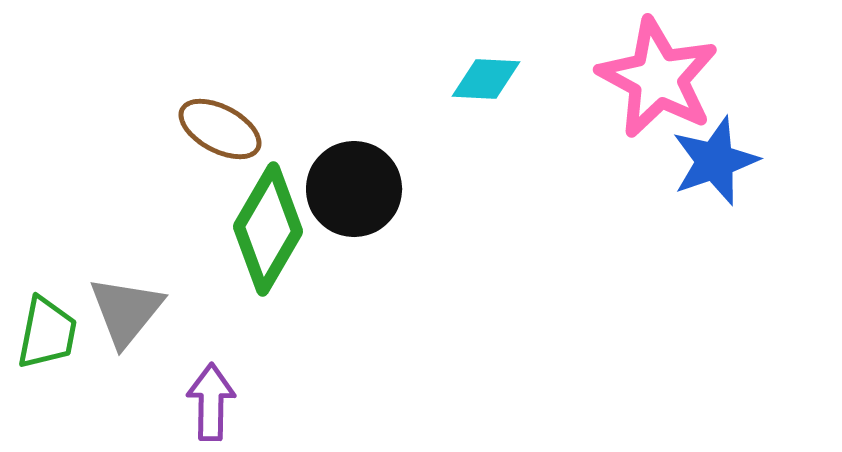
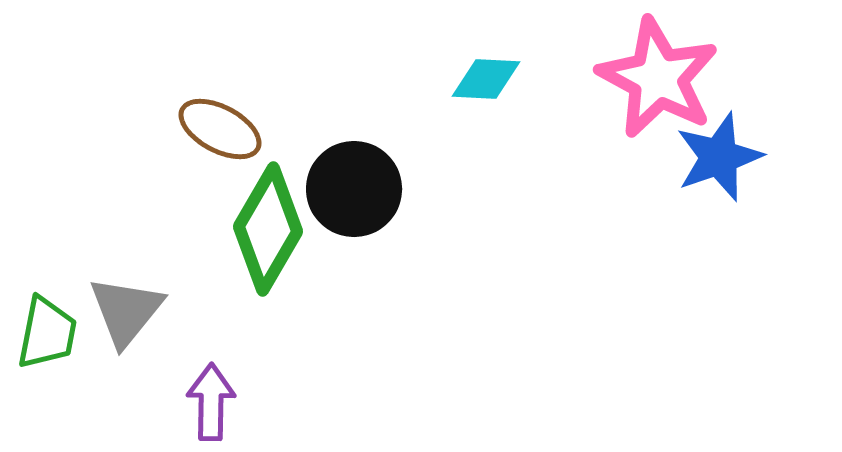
blue star: moved 4 px right, 4 px up
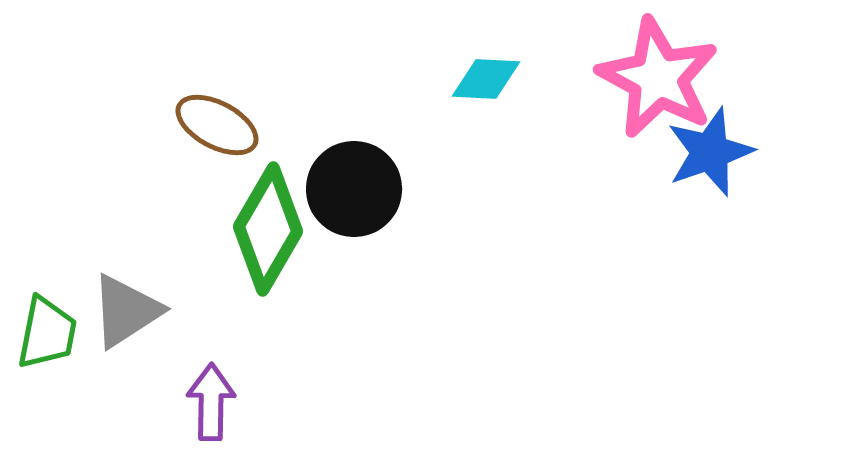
brown ellipse: moved 3 px left, 4 px up
blue star: moved 9 px left, 5 px up
gray triangle: rotated 18 degrees clockwise
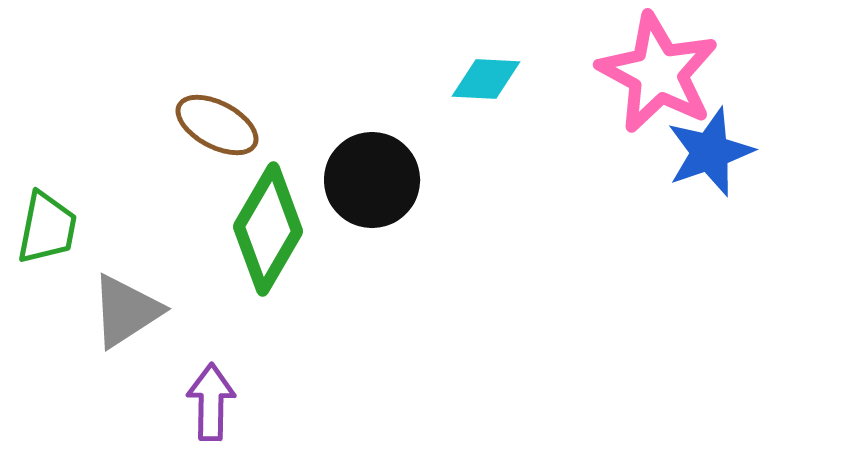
pink star: moved 5 px up
black circle: moved 18 px right, 9 px up
green trapezoid: moved 105 px up
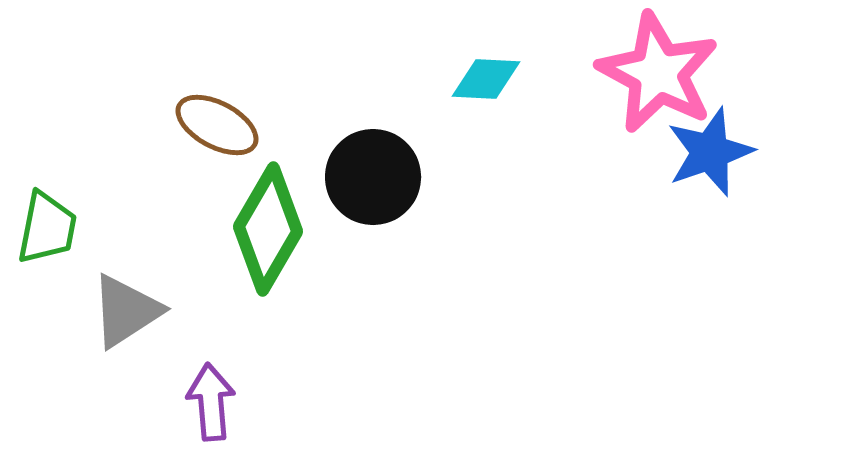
black circle: moved 1 px right, 3 px up
purple arrow: rotated 6 degrees counterclockwise
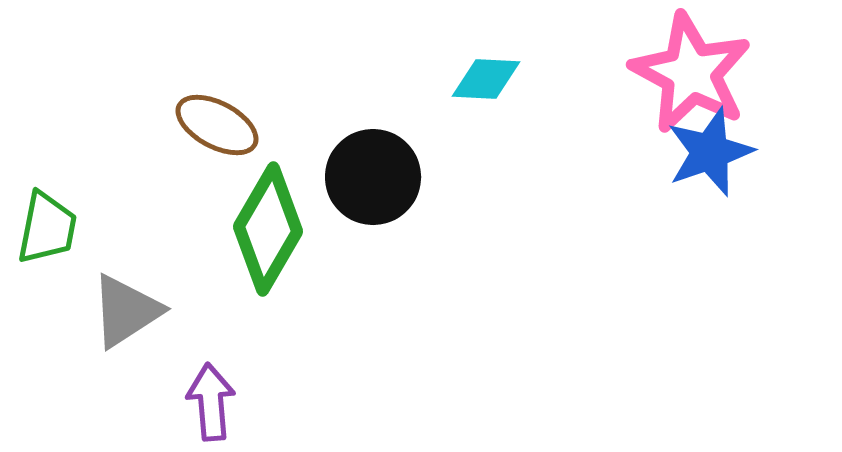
pink star: moved 33 px right
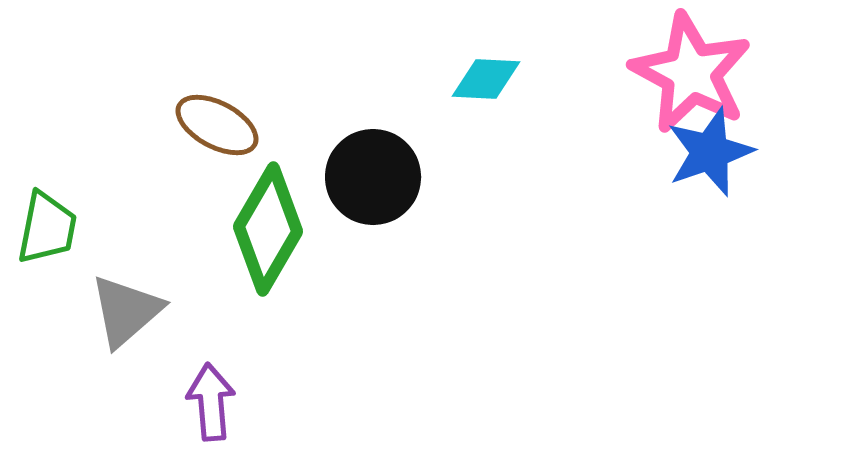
gray triangle: rotated 8 degrees counterclockwise
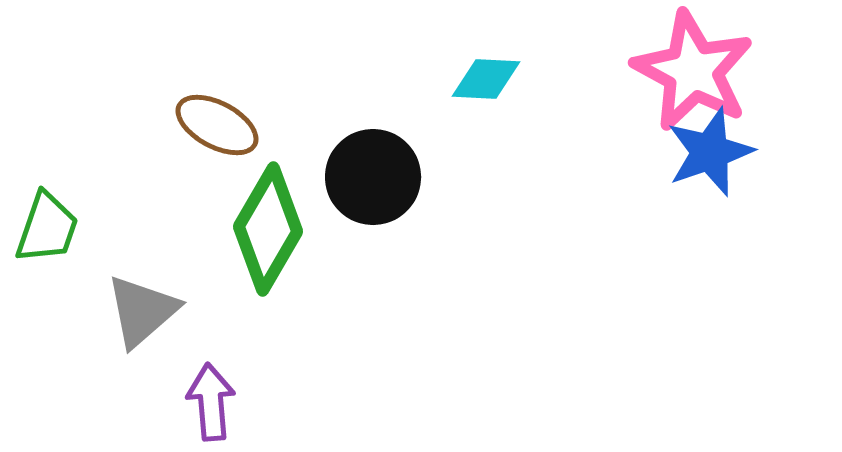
pink star: moved 2 px right, 2 px up
green trapezoid: rotated 8 degrees clockwise
gray triangle: moved 16 px right
